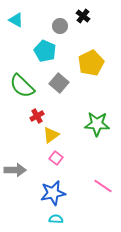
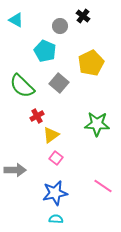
blue star: moved 2 px right
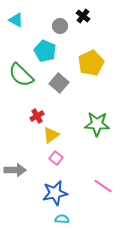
green semicircle: moved 1 px left, 11 px up
cyan semicircle: moved 6 px right
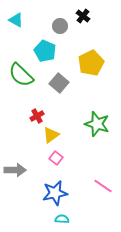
green star: rotated 15 degrees clockwise
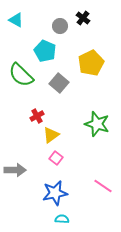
black cross: moved 2 px down
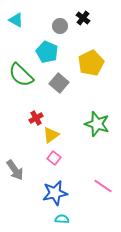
cyan pentagon: moved 2 px right, 1 px down
red cross: moved 1 px left, 2 px down
pink square: moved 2 px left
gray arrow: rotated 55 degrees clockwise
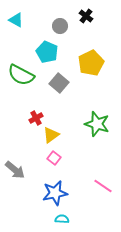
black cross: moved 3 px right, 2 px up
green semicircle: rotated 16 degrees counterclockwise
gray arrow: rotated 15 degrees counterclockwise
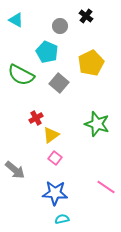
pink square: moved 1 px right
pink line: moved 3 px right, 1 px down
blue star: rotated 15 degrees clockwise
cyan semicircle: rotated 16 degrees counterclockwise
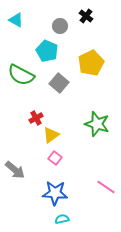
cyan pentagon: moved 1 px up
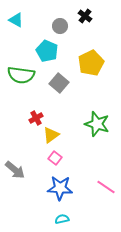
black cross: moved 1 px left
green semicircle: rotated 20 degrees counterclockwise
blue star: moved 5 px right, 5 px up
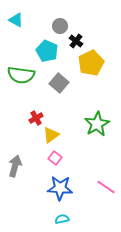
black cross: moved 9 px left, 25 px down
green star: rotated 25 degrees clockwise
gray arrow: moved 4 px up; rotated 115 degrees counterclockwise
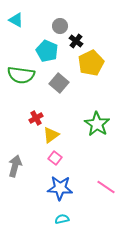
green star: rotated 10 degrees counterclockwise
